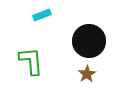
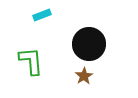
black circle: moved 3 px down
brown star: moved 3 px left, 2 px down
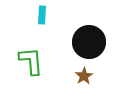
cyan rectangle: rotated 66 degrees counterclockwise
black circle: moved 2 px up
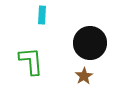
black circle: moved 1 px right, 1 px down
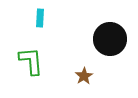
cyan rectangle: moved 2 px left, 3 px down
black circle: moved 20 px right, 4 px up
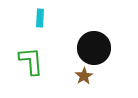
black circle: moved 16 px left, 9 px down
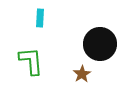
black circle: moved 6 px right, 4 px up
brown star: moved 2 px left, 2 px up
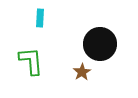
brown star: moved 2 px up
